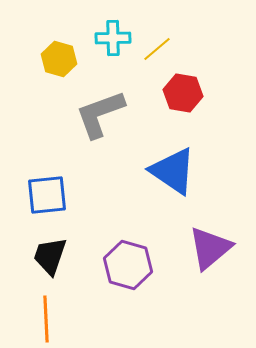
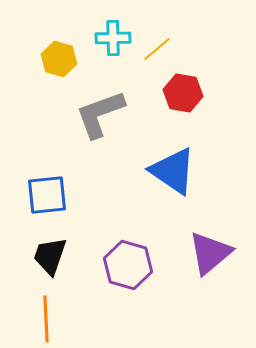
purple triangle: moved 5 px down
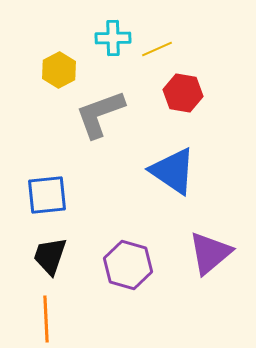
yellow line: rotated 16 degrees clockwise
yellow hexagon: moved 11 px down; rotated 16 degrees clockwise
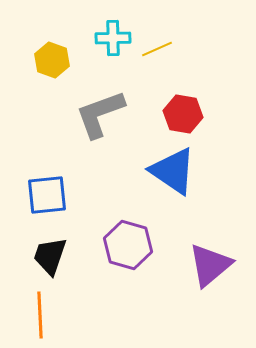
yellow hexagon: moved 7 px left, 10 px up; rotated 12 degrees counterclockwise
red hexagon: moved 21 px down
purple triangle: moved 12 px down
purple hexagon: moved 20 px up
orange line: moved 6 px left, 4 px up
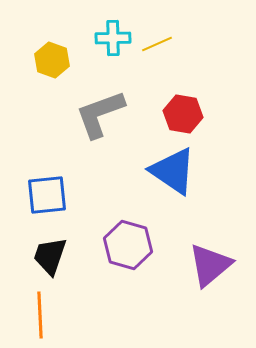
yellow line: moved 5 px up
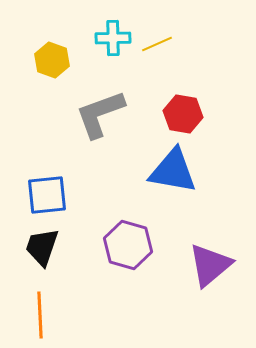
blue triangle: rotated 24 degrees counterclockwise
black trapezoid: moved 8 px left, 9 px up
